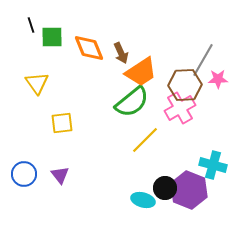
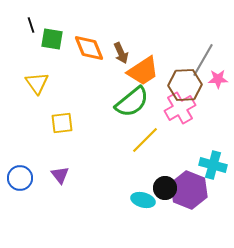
green square: moved 2 px down; rotated 10 degrees clockwise
orange trapezoid: moved 2 px right, 1 px up
blue circle: moved 4 px left, 4 px down
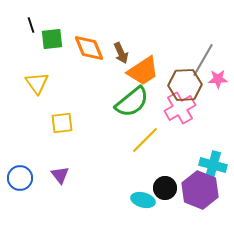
green square: rotated 15 degrees counterclockwise
purple hexagon: moved 11 px right
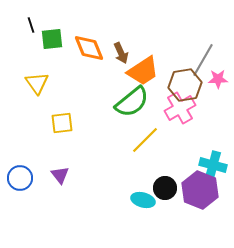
brown hexagon: rotated 8 degrees counterclockwise
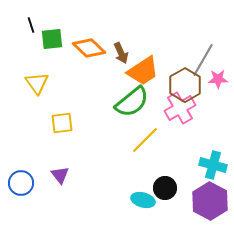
orange diamond: rotated 24 degrees counterclockwise
brown hexagon: rotated 20 degrees counterclockwise
blue circle: moved 1 px right, 5 px down
purple hexagon: moved 10 px right, 11 px down; rotated 6 degrees clockwise
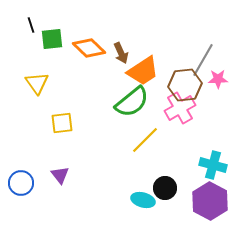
brown hexagon: rotated 24 degrees clockwise
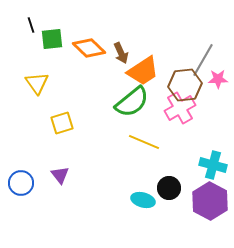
yellow square: rotated 10 degrees counterclockwise
yellow line: moved 1 px left, 2 px down; rotated 68 degrees clockwise
black circle: moved 4 px right
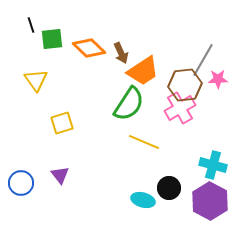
yellow triangle: moved 1 px left, 3 px up
green semicircle: moved 3 px left, 2 px down; rotated 18 degrees counterclockwise
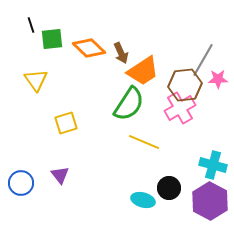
yellow square: moved 4 px right
